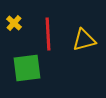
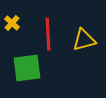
yellow cross: moved 2 px left
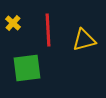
yellow cross: moved 1 px right
red line: moved 4 px up
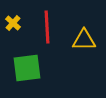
red line: moved 1 px left, 3 px up
yellow triangle: rotated 15 degrees clockwise
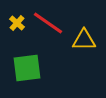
yellow cross: moved 4 px right
red line: moved 1 px right, 4 px up; rotated 52 degrees counterclockwise
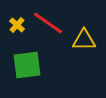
yellow cross: moved 2 px down
green square: moved 3 px up
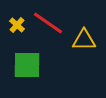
green square: rotated 8 degrees clockwise
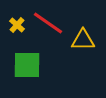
yellow triangle: moved 1 px left
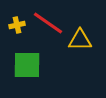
yellow cross: rotated 35 degrees clockwise
yellow triangle: moved 3 px left
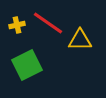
green square: rotated 28 degrees counterclockwise
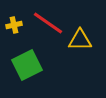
yellow cross: moved 3 px left
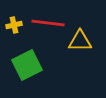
red line: rotated 28 degrees counterclockwise
yellow triangle: moved 1 px down
